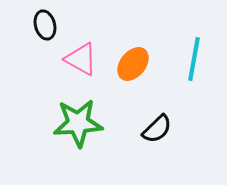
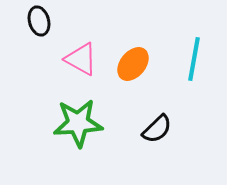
black ellipse: moved 6 px left, 4 px up
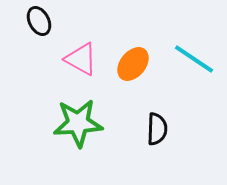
black ellipse: rotated 12 degrees counterclockwise
cyan line: rotated 66 degrees counterclockwise
black semicircle: rotated 44 degrees counterclockwise
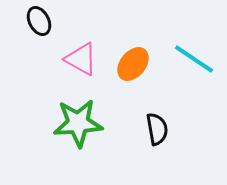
black semicircle: rotated 12 degrees counterclockwise
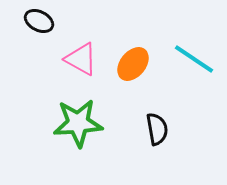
black ellipse: rotated 36 degrees counterclockwise
